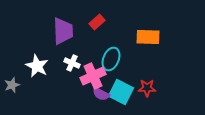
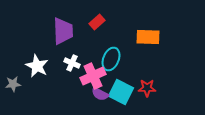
gray star: moved 1 px right, 1 px up; rotated 14 degrees clockwise
purple semicircle: moved 1 px left
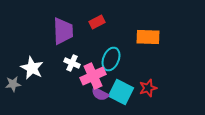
red rectangle: rotated 14 degrees clockwise
white star: moved 5 px left, 2 px down
red star: moved 1 px right; rotated 18 degrees counterclockwise
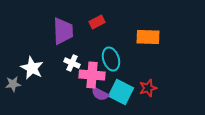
cyan ellipse: rotated 40 degrees counterclockwise
pink cross: moved 1 px left, 1 px up; rotated 30 degrees clockwise
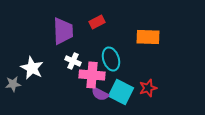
white cross: moved 1 px right, 2 px up
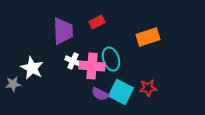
orange rectangle: rotated 20 degrees counterclockwise
pink cross: moved 9 px up
red star: rotated 12 degrees clockwise
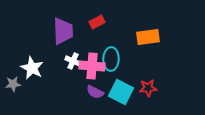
orange rectangle: rotated 10 degrees clockwise
cyan ellipse: rotated 20 degrees clockwise
purple semicircle: moved 5 px left, 2 px up
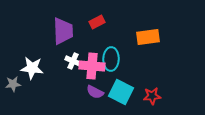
white star: rotated 20 degrees counterclockwise
red star: moved 4 px right, 8 px down
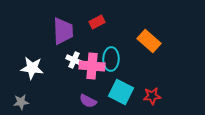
orange rectangle: moved 1 px right, 4 px down; rotated 50 degrees clockwise
white cross: moved 1 px right, 1 px up
gray star: moved 8 px right, 18 px down
purple semicircle: moved 7 px left, 9 px down
